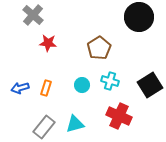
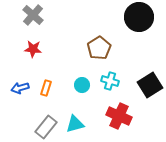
red star: moved 15 px left, 6 px down
gray rectangle: moved 2 px right
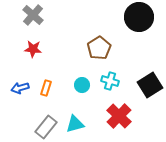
red cross: rotated 20 degrees clockwise
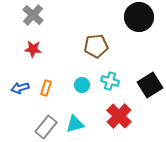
brown pentagon: moved 3 px left, 2 px up; rotated 25 degrees clockwise
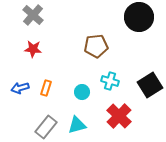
cyan circle: moved 7 px down
cyan triangle: moved 2 px right, 1 px down
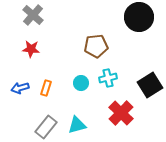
red star: moved 2 px left
cyan cross: moved 2 px left, 3 px up; rotated 30 degrees counterclockwise
cyan circle: moved 1 px left, 9 px up
red cross: moved 2 px right, 3 px up
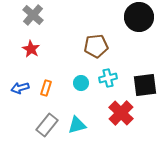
red star: rotated 24 degrees clockwise
black square: moved 5 px left; rotated 25 degrees clockwise
gray rectangle: moved 1 px right, 2 px up
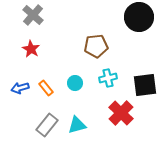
cyan circle: moved 6 px left
orange rectangle: rotated 56 degrees counterclockwise
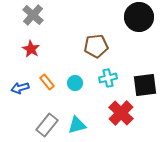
orange rectangle: moved 1 px right, 6 px up
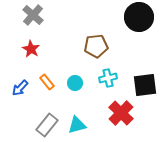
blue arrow: rotated 30 degrees counterclockwise
